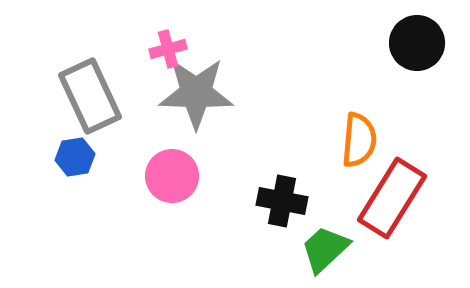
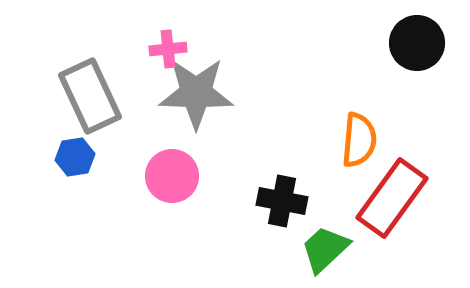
pink cross: rotated 9 degrees clockwise
red rectangle: rotated 4 degrees clockwise
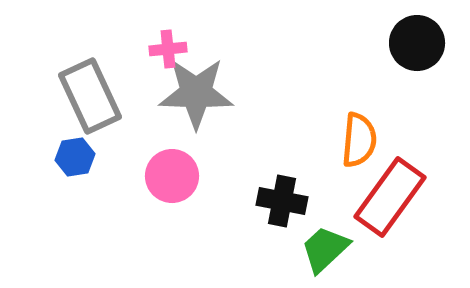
red rectangle: moved 2 px left, 1 px up
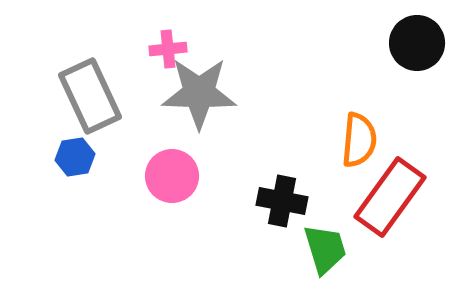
gray star: moved 3 px right
green trapezoid: rotated 116 degrees clockwise
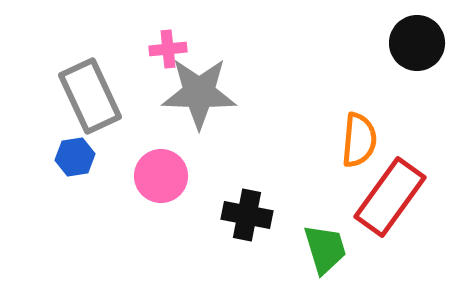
pink circle: moved 11 px left
black cross: moved 35 px left, 14 px down
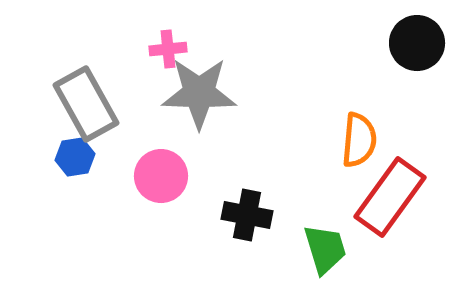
gray rectangle: moved 4 px left, 8 px down; rotated 4 degrees counterclockwise
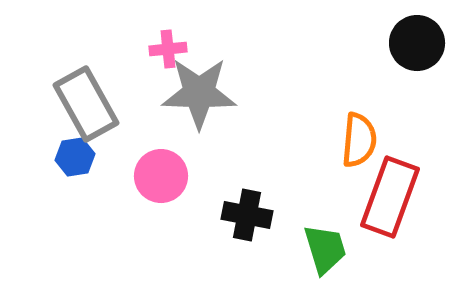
red rectangle: rotated 16 degrees counterclockwise
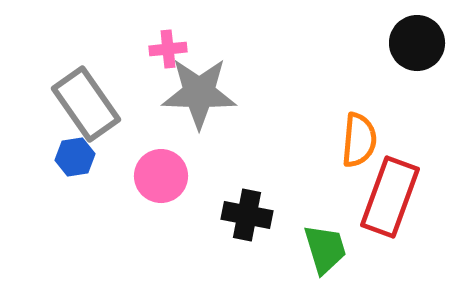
gray rectangle: rotated 6 degrees counterclockwise
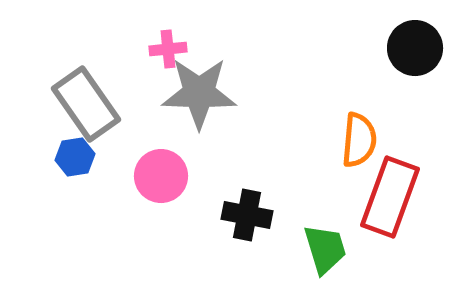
black circle: moved 2 px left, 5 px down
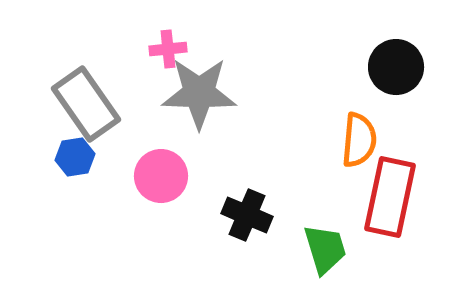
black circle: moved 19 px left, 19 px down
red rectangle: rotated 8 degrees counterclockwise
black cross: rotated 12 degrees clockwise
